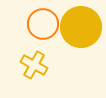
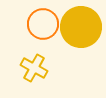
yellow cross: moved 3 px down
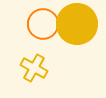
yellow circle: moved 4 px left, 3 px up
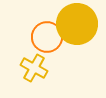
orange circle: moved 4 px right, 13 px down
